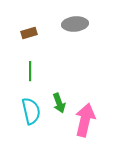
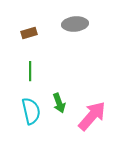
pink arrow: moved 7 px right, 4 px up; rotated 28 degrees clockwise
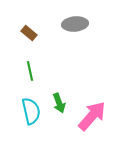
brown rectangle: rotated 56 degrees clockwise
green line: rotated 12 degrees counterclockwise
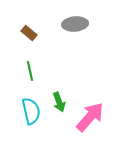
green arrow: moved 1 px up
pink arrow: moved 2 px left, 1 px down
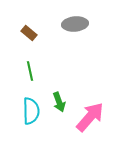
cyan semicircle: rotated 12 degrees clockwise
